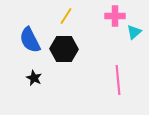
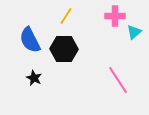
pink line: rotated 28 degrees counterclockwise
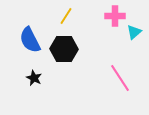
pink line: moved 2 px right, 2 px up
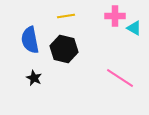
yellow line: rotated 48 degrees clockwise
cyan triangle: moved 4 px up; rotated 49 degrees counterclockwise
blue semicircle: rotated 16 degrees clockwise
black hexagon: rotated 12 degrees clockwise
pink line: rotated 24 degrees counterclockwise
